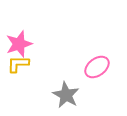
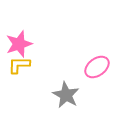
yellow L-shape: moved 1 px right, 1 px down
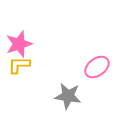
gray star: moved 2 px right, 1 px down; rotated 20 degrees counterclockwise
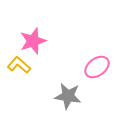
pink star: moved 14 px right, 3 px up
yellow L-shape: rotated 40 degrees clockwise
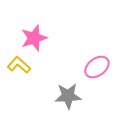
pink star: moved 1 px right, 3 px up
gray star: rotated 12 degrees counterclockwise
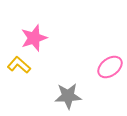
pink ellipse: moved 13 px right
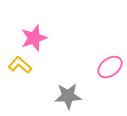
yellow L-shape: moved 1 px right
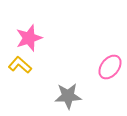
pink star: moved 5 px left
pink ellipse: rotated 15 degrees counterclockwise
